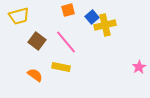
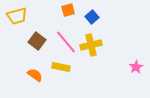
yellow trapezoid: moved 2 px left
yellow cross: moved 14 px left, 20 px down
pink star: moved 3 px left
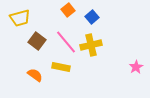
orange square: rotated 24 degrees counterclockwise
yellow trapezoid: moved 3 px right, 2 px down
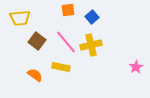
orange square: rotated 32 degrees clockwise
yellow trapezoid: rotated 10 degrees clockwise
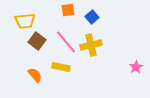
yellow trapezoid: moved 5 px right, 3 px down
orange semicircle: rotated 14 degrees clockwise
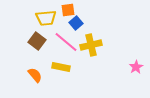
blue square: moved 16 px left, 6 px down
yellow trapezoid: moved 21 px right, 3 px up
pink line: rotated 10 degrees counterclockwise
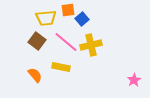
blue square: moved 6 px right, 4 px up
pink star: moved 2 px left, 13 px down
